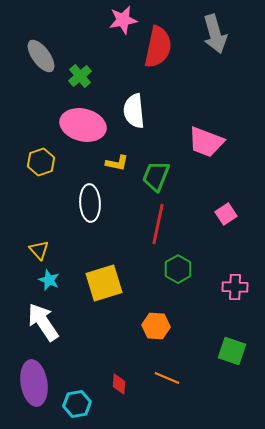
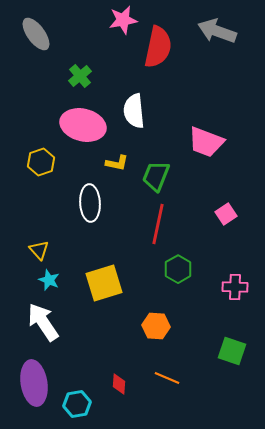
gray arrow: moved 2 px right, 3 px up; rotated 126 degrees clockwise
gray ellipse: moved 5 px left, 22 px up
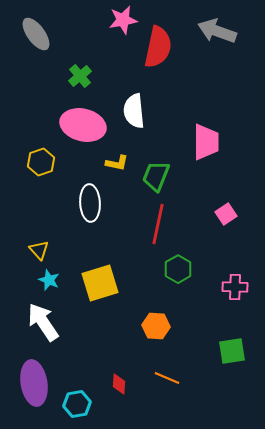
pink trapezoid: rotated 111 degrees counterclockwise
yellow square: moved 4 px left
green square: rotated 28 degrees counterclockwise
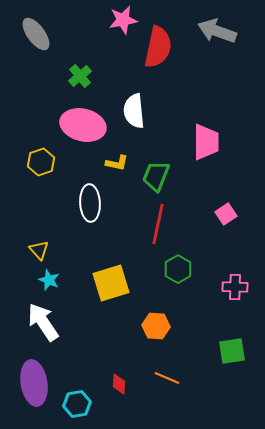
yellow square: moved 11 px right
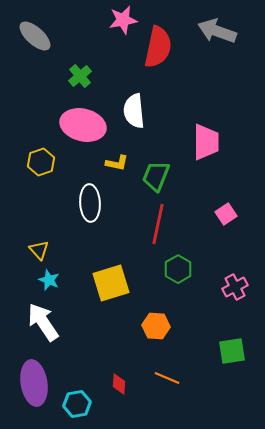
gray ellipse: moved 1 px left, 2 px down; rotated 12 degrees counterclockwise
pink cross: rotated 30 degrees counterclockwise
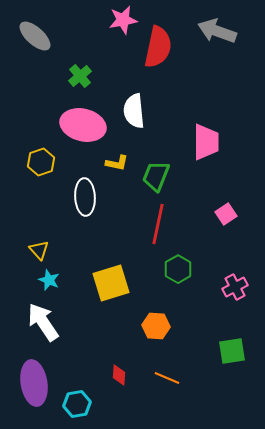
white ellipse: moved 5 px left, 6 px up
red diamond: moved 9 px up
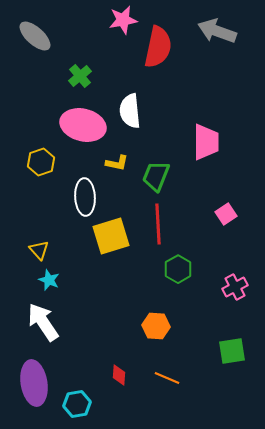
white semicircle: moved 4 px left
red line: rotated 15 degrees counterclockwise
yellow square: moved 47 px up
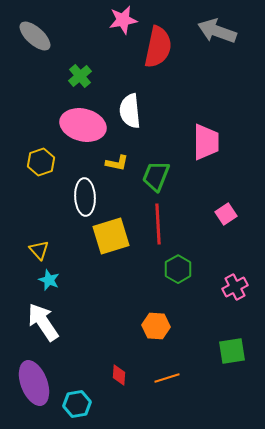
orange line: rotated 40 degrees counterclockwise
purple ellipse: rotated 12 degrees counterclockwise
